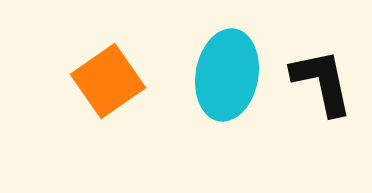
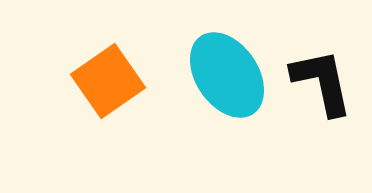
cyan ellipse: rotated 44 degrees counterclockwise
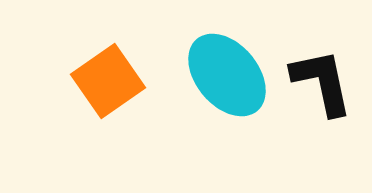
cyan ellipse: rotated 6 degrees counterclockwise
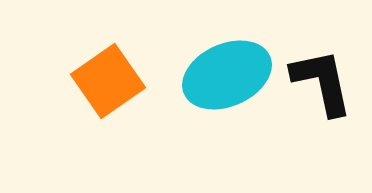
cyan ellipse: rotated 74 degrees counterclockwise
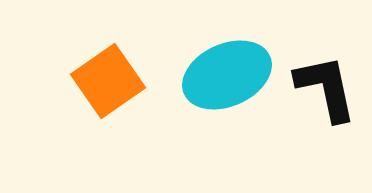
black L-shape: moved 4 px right, 6 px down
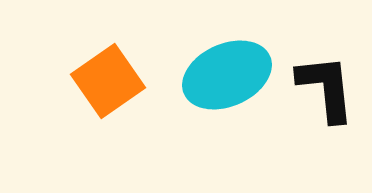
black L-shape: rotated 6 degrees clockwise
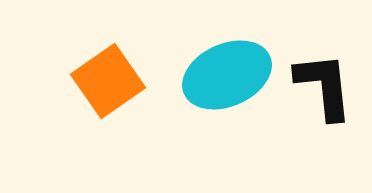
black L-shape: moved 2 px left, 2 px up
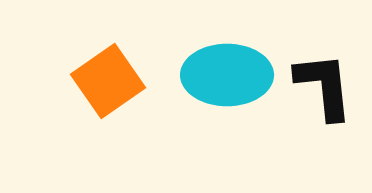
cyan ellipse: rotated 24 degrees clockwise
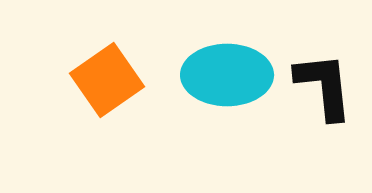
orange square: moved 1 px left, 1 px up
